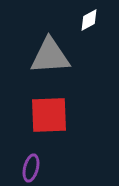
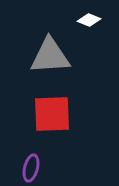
white diamond: rotated 50 degrees clockwise
red square: moved 3 px right, 1 px up
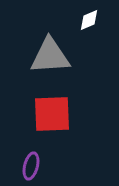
white diamond: rotated 45 degrees counterclockwise
purple ellipse: moved 2 px up
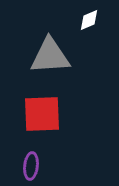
red square: moved 10 px left
purple ellipse: rotated 8 degrees counterclockwise
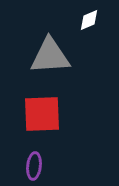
purple ellipse: moved 3 px right
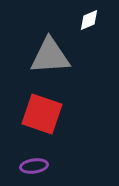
red square: rotated 21 degrees clockwise
purple ellipse: rotated 76 degrees clockwise
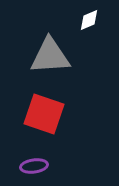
red square: moved 2 px right
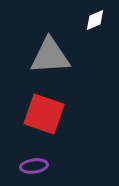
white diamond: moved 6 px right
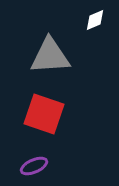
purple ellipse: rotated 16 degrees counterclockwise
